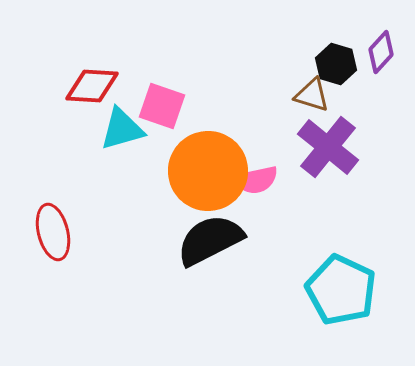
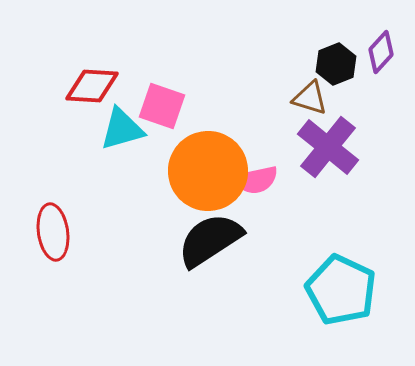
black hexagon: rotated 21 degrees clockwise
brown triangle: moved 2 px left, 3 px down
red ellipse: rotated 6 degrees clockwise
black semicircle: rotated 6 degrees counterclockwise
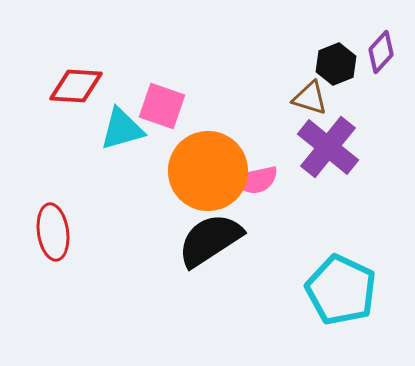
red diamond: moved 16 px left
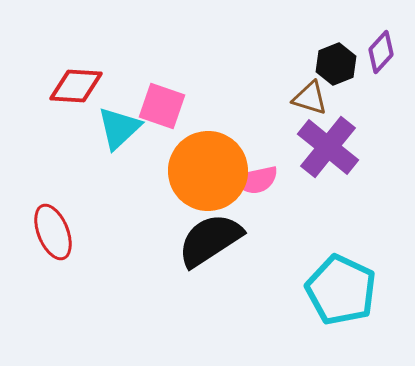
cyan triangle: moved 3 px left, 1 px up; rotated 27 degrees counterclockwise
red ellipse: rotated 14 degrees counterclockwise
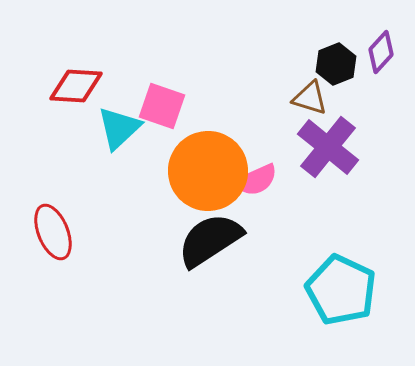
pink semicircle: rotated 12 degrees counterclockwise
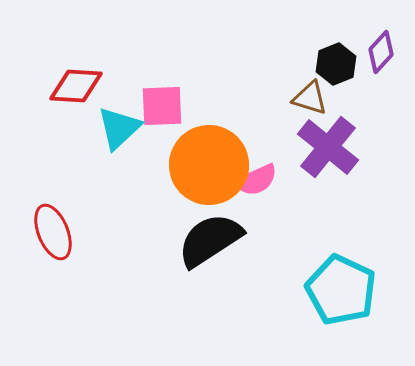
pink square: rotated 21 degrees counterclockwise
orange circle: moved 1 px right, 6 px up
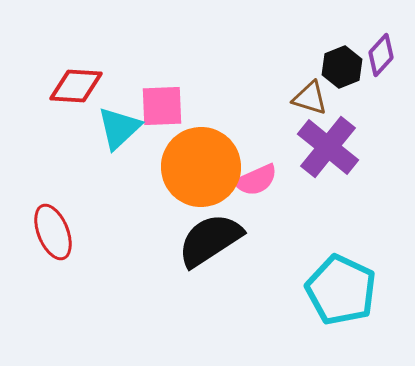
purple diamond: moved 3 px down
black hexagon: moved 6 px right, 3 px down
orange circle: moved 8 px left, 2 px down
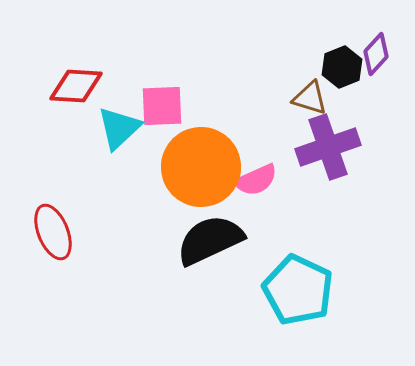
purple diamond: moved 5 px left, 1 px up
purple cross: rotated 32 degrees clockwise
black semicircle: rotated 8 degrees clockwise
cyan pentagon: moved 43 px left
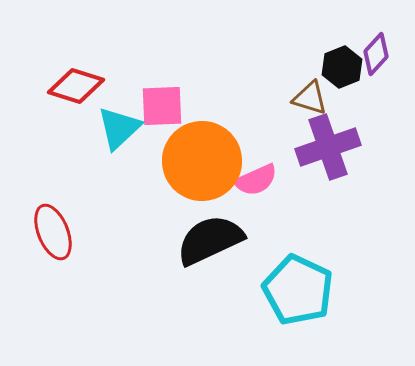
red diamond: rotated 14 degrees clockwise
orange circle: moved 1 px right, 6 px up
